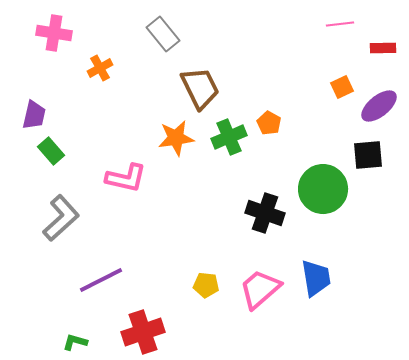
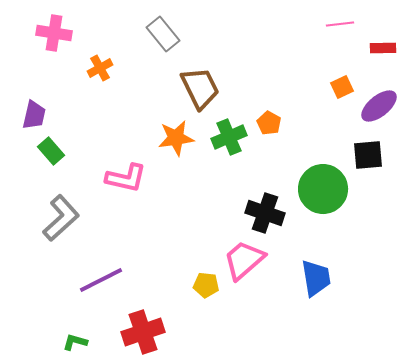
pink trapezoid: moved 16 px left, 29 px up
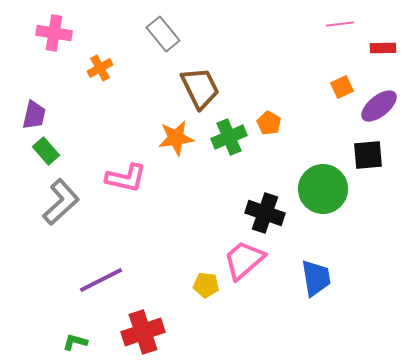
green rectangle: moved 5 px left
gray L-shape: moved 16 px up
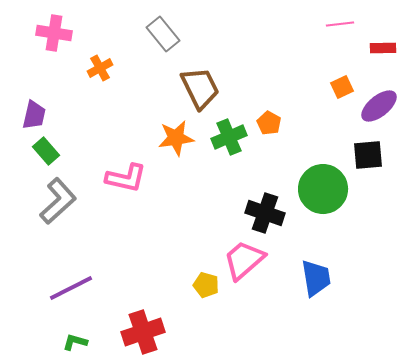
gray L-shape: moved 3 px left, 1 px up
purple line: moved 30 px left, 8 px down
yellow pentagon: rotated 10 degrees clockwise
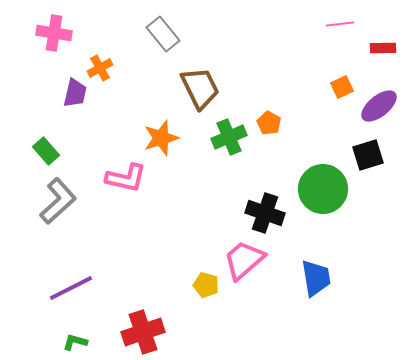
purple trapezoid: moved 41 px right, 22 px up
orange star: moved 15 px left; rotated 9 degrees counterclockwise
black square: rotated 12 degrees counterclockwise
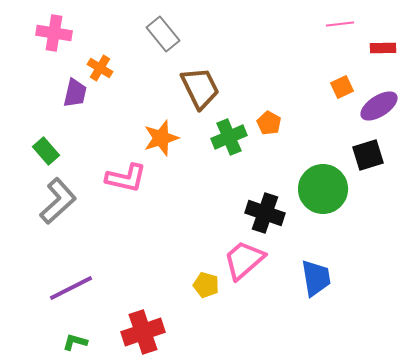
orange cross: rotated 30 degrees counterclockwise
purple ellipse: rotated 6 degrees clockwise
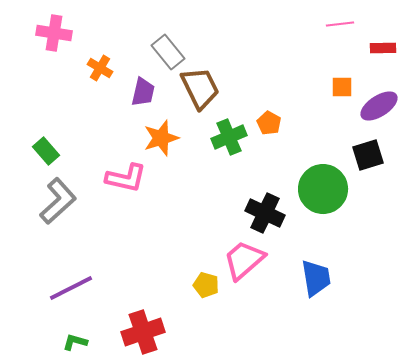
gray rectangle: moved 5 px right, 18 px down
orange square: rotated 25 degrees clockwise
purple trapezoid: moved 68 px right, 1 px up
black cross: rotated 6 degrees clockwise
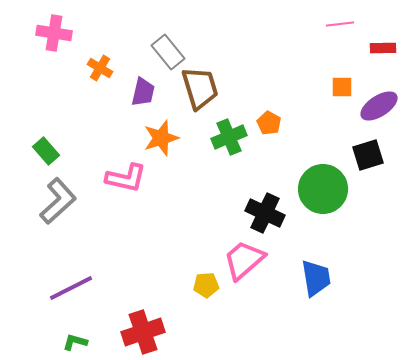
brown trapezoid: rotated 9 degrees clockwise
yellow pentagon: rotated 20 degrees counterclockwise
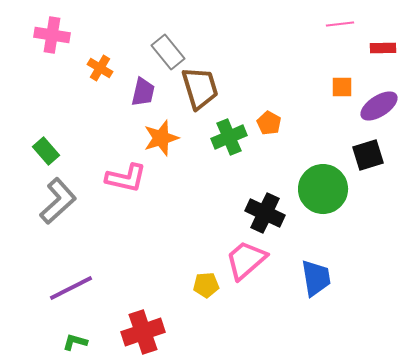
pink cross: moved 2 px left, 2 px down
pink trapezoid: moved 2 px right
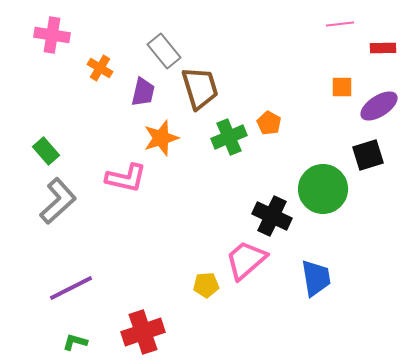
gray rectangle: moved 4 px left, 1 px up
black cross: moved 7 px right, 3 px down
